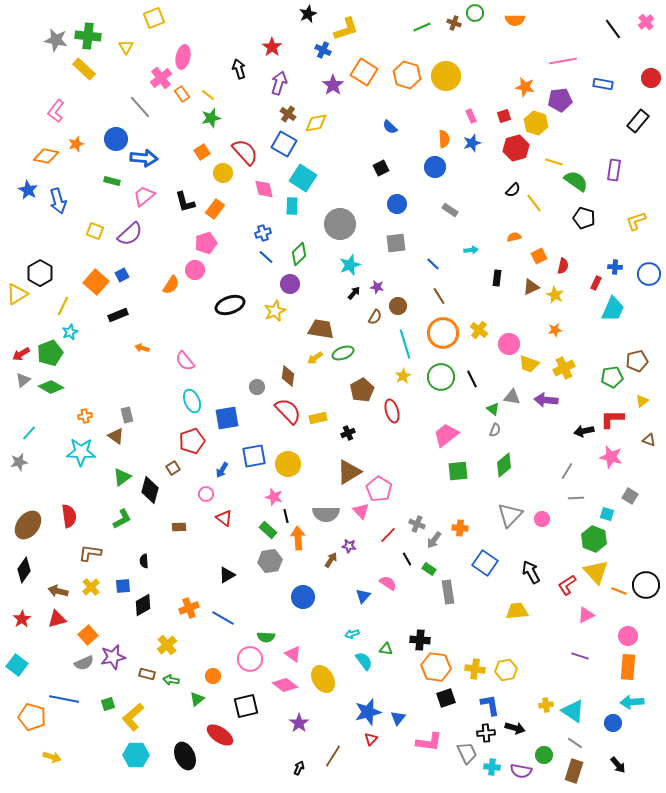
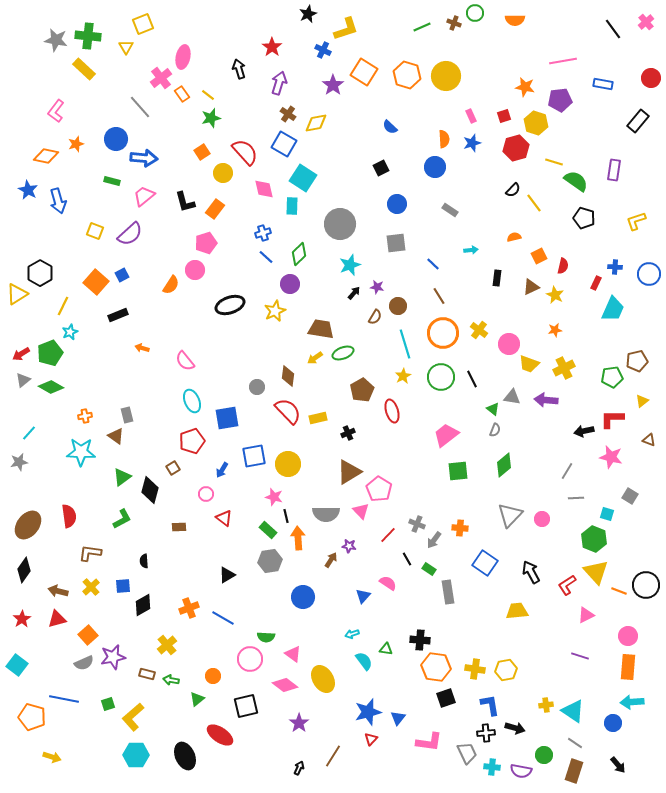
yellow square at (154, 18): moved 11 px left, 6 px down
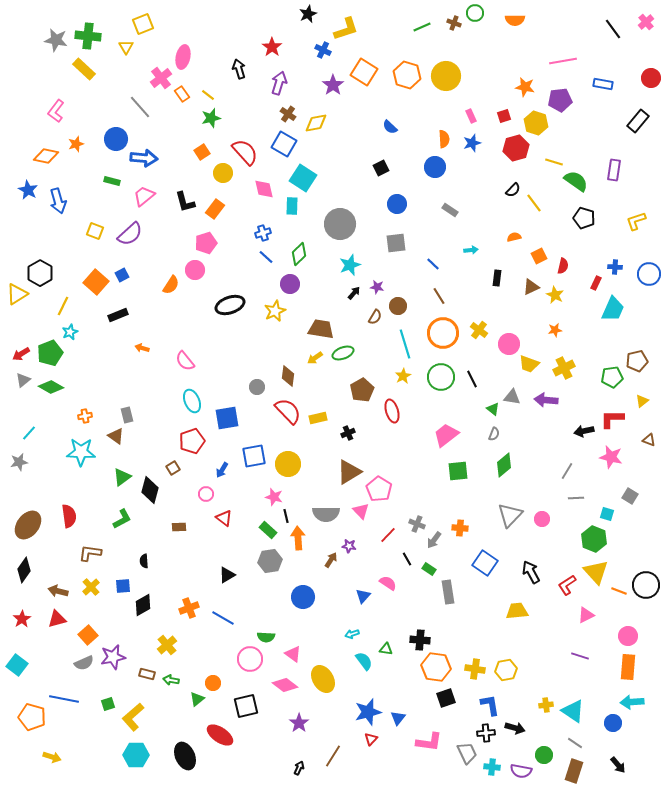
gray semicircle at (495, 430): moved 1 px left, 4 px down
orange circle at (213, 676): moved 7 px down
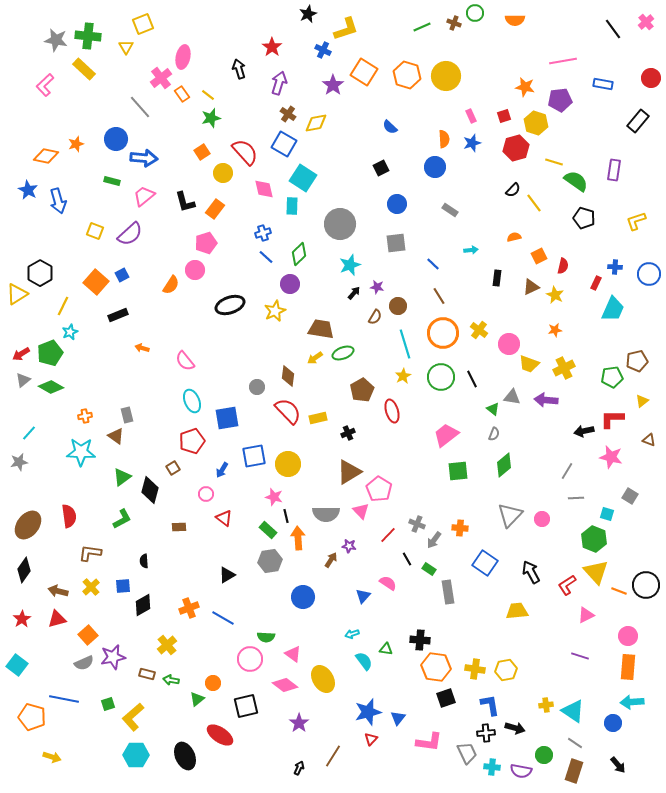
pink L-shape at (56, 111): moved 11 px left, 26 px up; rotated 10 degrees clockwise
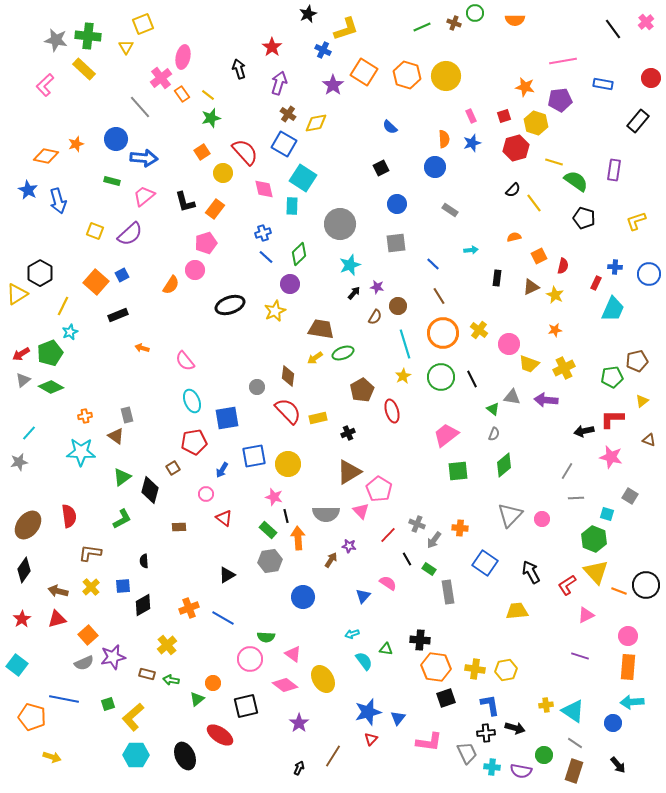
red pentagon at (192, 441): moved 2 px right, 1 px down; rotated 10 degrees clockwise
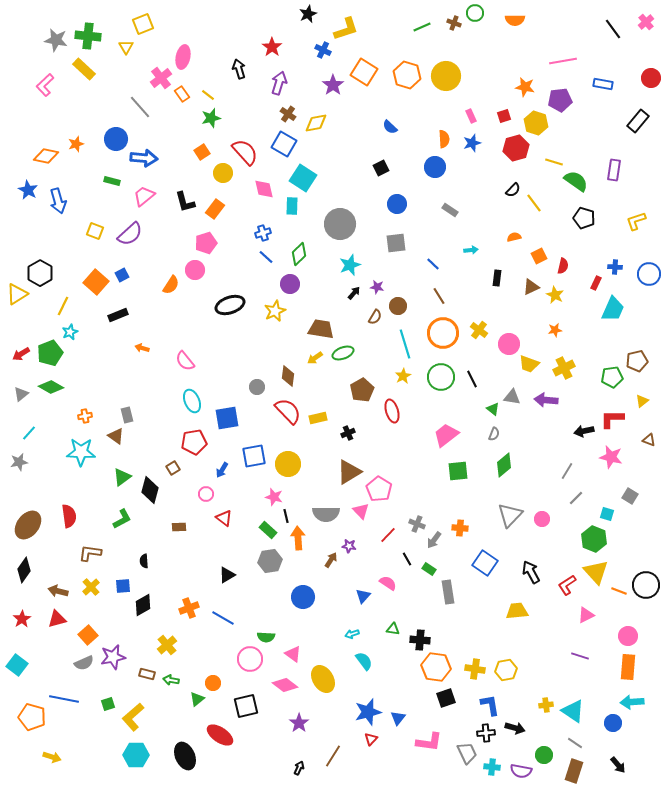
gray triangle at (23, 380): moved 2 px left, 14 px down
gray line at (576, 498): rotated 42 degrees counterclockwise
green triangle at (386, 649): moved 7 px right, 20 px up
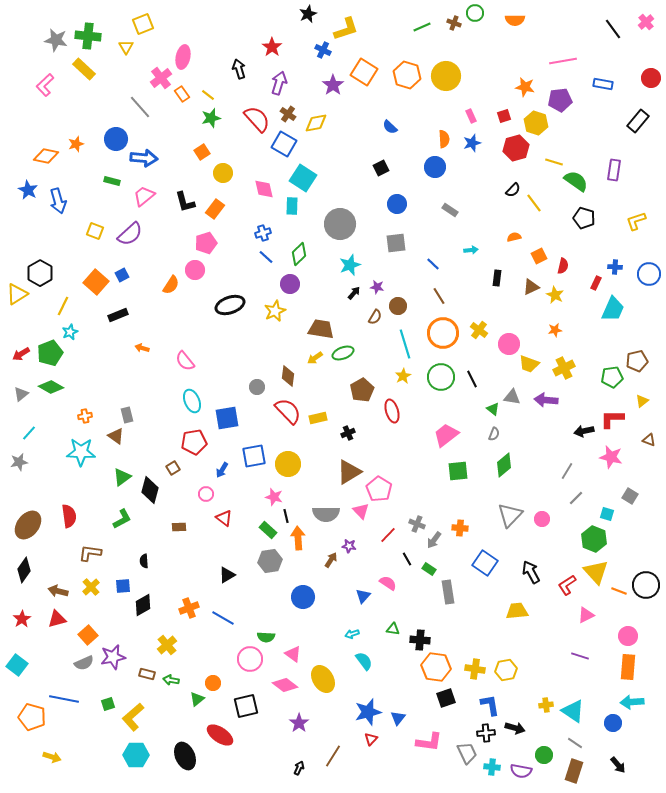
red semicircle at (245, 152): moved 12 px right, 33 px up
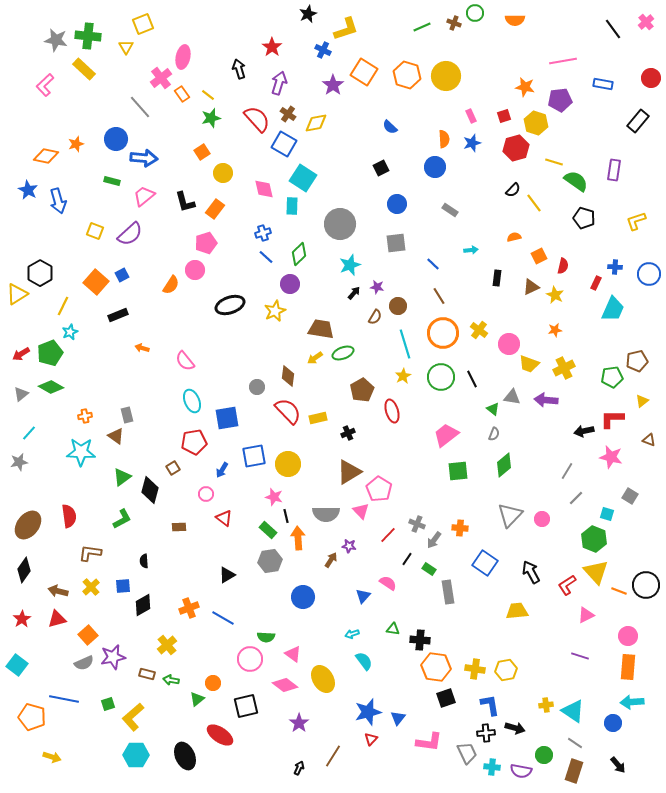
black line at (407, 559): rotated 64 degrees clockwise
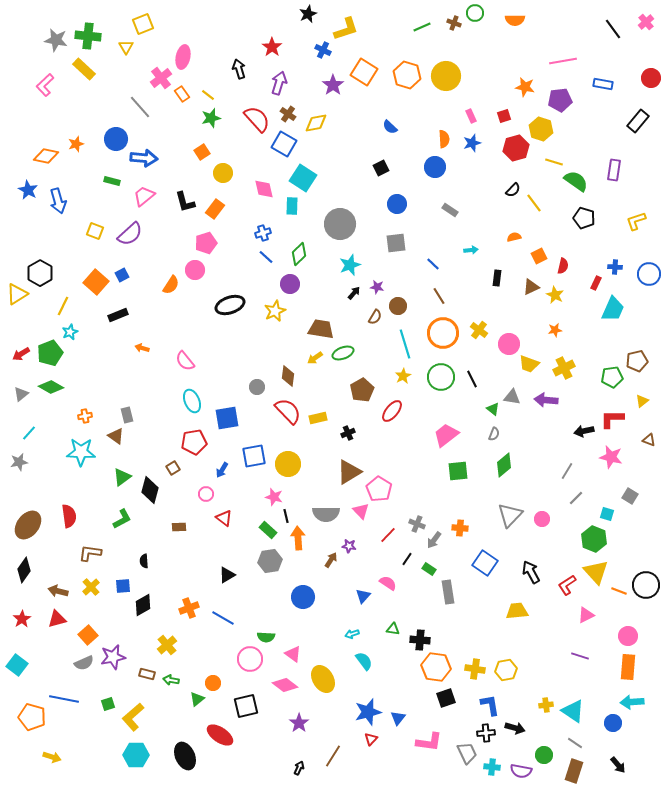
yellow hexagon at (536, 123): moved 5 px right, 6 px down
red ellipse at (392, 411): rotated 55 degrees clockwise
